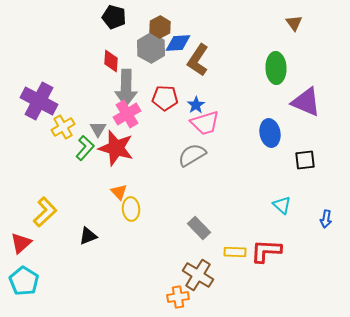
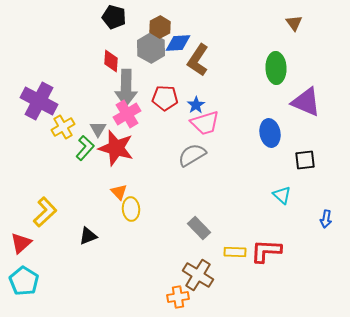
cyan triangle: moved 10 px up
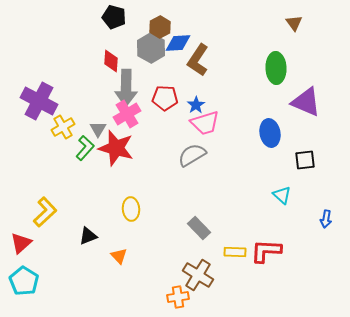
orange triangle: moved 64 px down
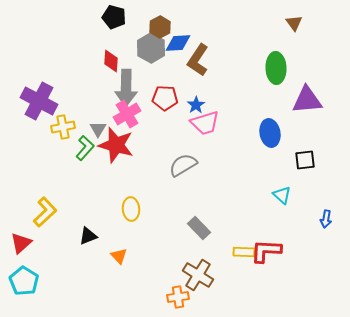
purple triangle: moved 1 px right, 2 px up; rotated 28 degrees counterclockwise
yellow cross: rotated 20 degrees clockwise
red star: moved 3 px up
gray semicircle: moved 9 px left, 10 px down
yellow rectangle: moved 9 px right
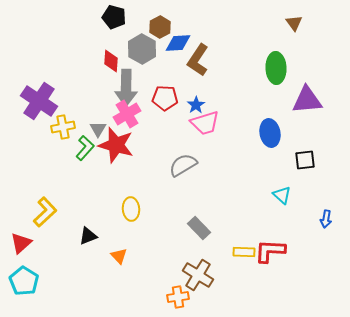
gray hexagon: moved 9 px left, 1 px down
purple cross: rotated 6 degrees clockwise
red L-shape: moved 4 px right
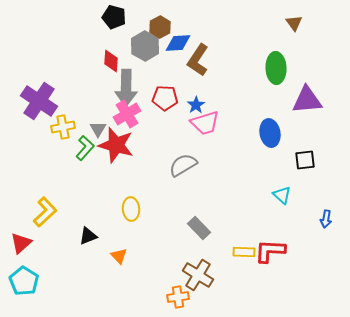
gray hexagon: moved 3 px right, 3 px up
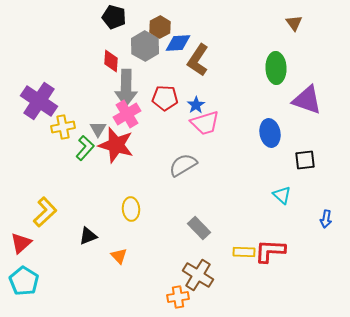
purple triangle: rotated 24 degrees clockwise
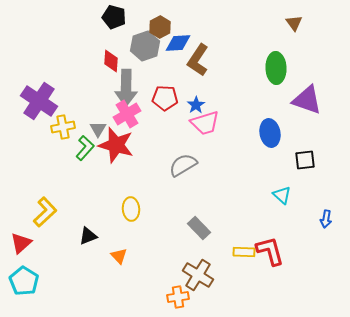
gray hexagon: rotated 12 degrees clockwise
red L-shape: rotated 72 degrees clockwise
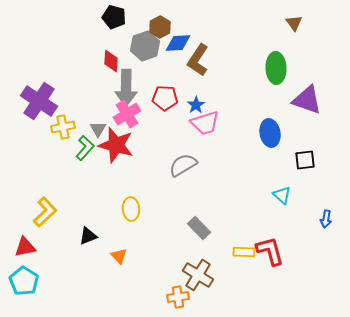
red triangle: moved 4 px right, 4 px down; rotated 30 degrees clockwise
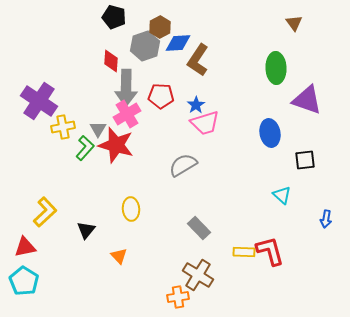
red pentagon: moved 4 px left, 2 px up
black triangle: moved 2 px left, 6 px up; rotated 30 degrees counterclockwise
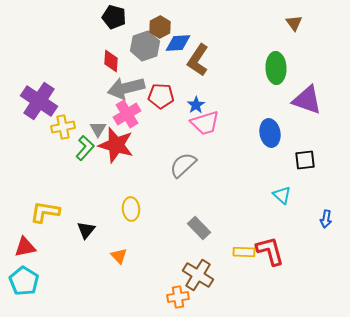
gray arrow: rotated 75 degrees clockwise
gray semicircle: rotated 12 degrees counterclockwise
yellow L-shape: rotated 128 degrees counterclockwise
